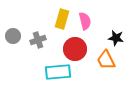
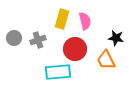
gray circle: moved 1 px right, 2 px down
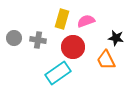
pink semicircle: moved 1 px right; rotated 96 degrees counterclockwise
gray cross: rotated 28 degrees clockwise
red circle: moved 2 px left, 2 px up
cyan rectangle: moved 1 px down; rotated 30 degrees counterclockwise
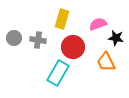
pink semicircle: moved 12 px right, 3 px down
orange trapezoid: moved 2 px down
cyan rectangle: rotated 25 degrees counterclockwise
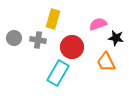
yellow rectangle: moved 9 px left
red circle: moved 1 px left
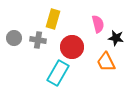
pink semicircle: rotated 96 degrees clockwise
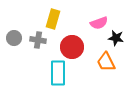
pink semicircle: moved 1 px right, 1 px up; rotated 84 degrees clockwise
cyan rectangle: rotated 30 degrees counterclockwise
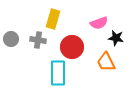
gray circle: moved 3 px left, 1 px down
